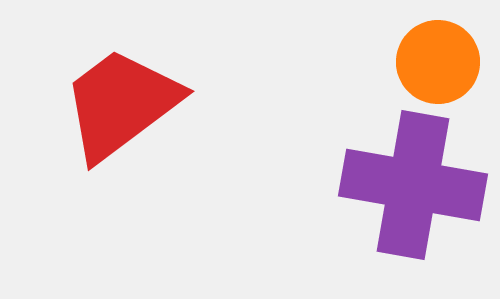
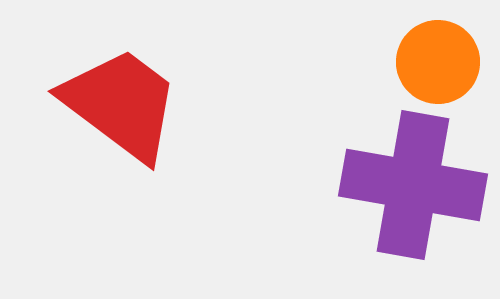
red trapezoid: rotated 74 degrees clockwise
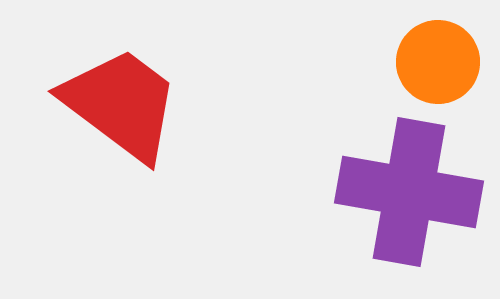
purple cross: moved 4 px left, 7 px down
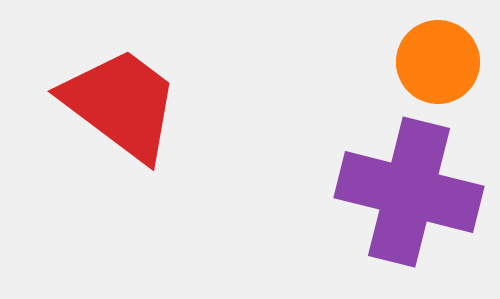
purple cross: rotated 4 degrees clockwise
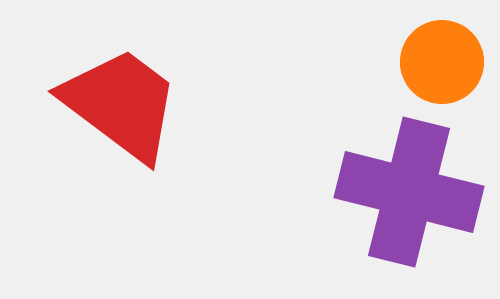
orange circle: moved 4 px right
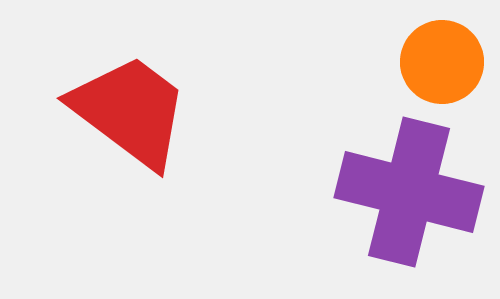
red trapezoid: moved 9 px right, 7 px down
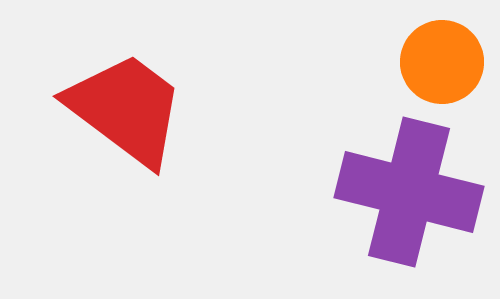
red trapezoid: moved 4 px left, 2 px up
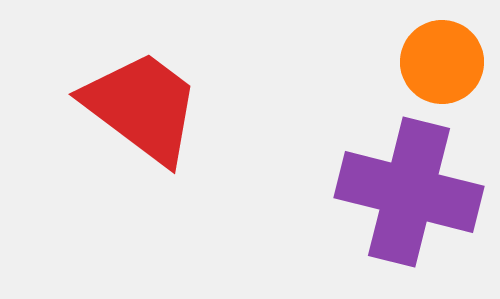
red trapezoid: moved 16 px right, 2 px up
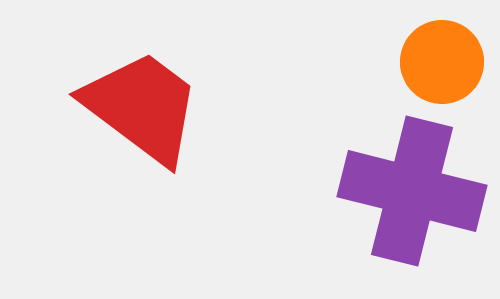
purple cross: moved 3 px right, 1 px up
